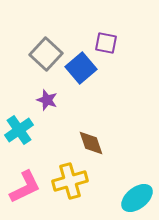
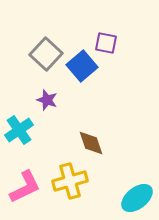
blue square: moved 1 px right, 2 px up
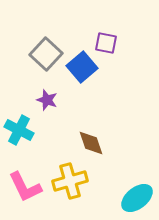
blue square: moved 1 px down
cyan cross: rotated 28 degrees counterclockwise
pink L-shape: rotated 90 degrees clockwise
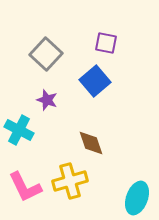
blue square: moved 13 px right, 14 px down
cyan ellipse: rotated 32 degrees counterclockwise
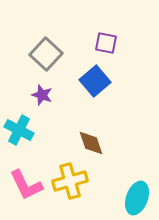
purple star: moved 5 px left, 5 px up
pink L-shape: moved 1 px right, 2 px up
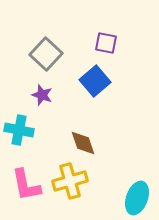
cyan cross: rotated 16 degrees counterclockwise
brown diamond: moved 8 px left
pink L-shape: rotated 15 degrees clockwise
